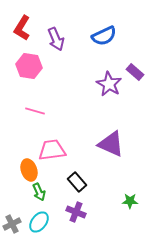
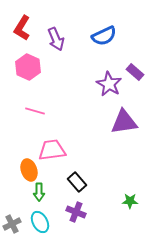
pink hexagon: moved 1 px left, 1 px down; rotated 15 degrees clockwise
purple triangle: moved 13 px right, 22 px up; rotated 32 degrees counterclockwise
green arrow: rotated 24 degrees clockwise
cyan ellipse: moved 1 px right; rotated 65 degrees counterclockwise
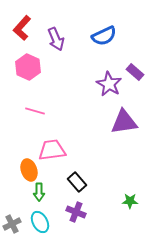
red L-shape: rotated 10 degrees clockwise
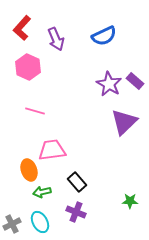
purple rectangle: moved 9 px down
purple triangle: rotated 36 degrees counterclockwise
green arrow: moved 3 px right; rotated 78 degrees clockwise
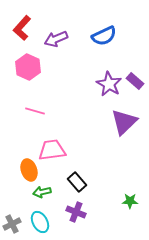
purple arrow: rotated 90 degrees clockwise
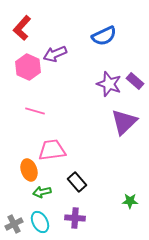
purple arrow: moved 1 px left, 15 px down
purple star: rotated 10 degrees counterclockwise
purple cross: moved 1 px left, 6 px down; rotated 18 degrees counterclockwise
gray cross: moved 2 px right
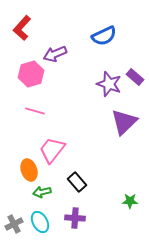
pink hexagon: moved 3 px right, 7 px down; rotated 20 degrees clockwise
purple rectangle: moved 4 px up
pink trapezoid: rotated 44 degrees counterclockwise
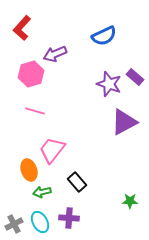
purple triangle: rotated 16 degrees clockwise
purple cross: moved 6 px left
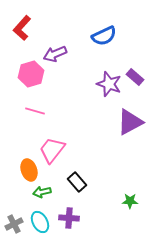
purple triangle: moved 6 px right
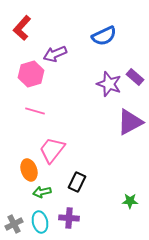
black rectangle: rotated 66 degrees clockwise
cyan ellipse: rotated 15 degrees clockwise
